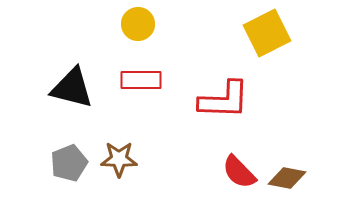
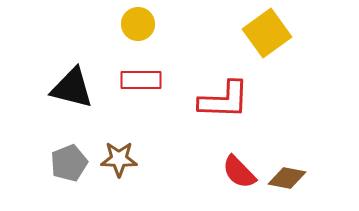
yellow square: rotated 9 degrees counterclockwise
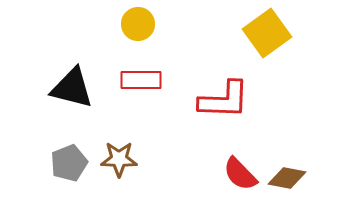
red semicircle: moved 1 px right, 2 px down
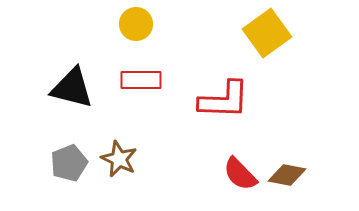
yellow circle: moved 2 px left
brown star: rotated 24 degrees clockwise
brown diamond: moved 3 px up
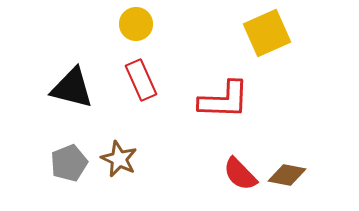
yellow square: rotated 12 degrees clockwise
red rectangle: rotated 66 degrees clockwise
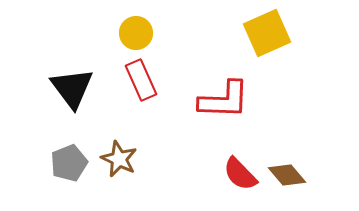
yellow circle: moved 9 px down
black triangle: rotated 39 degrees clockwise
brown diamond: rotated 39 degrees clockwise
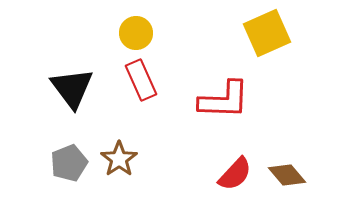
brown star: rotated 12 degrees clockwise
red semicircle: moved 5 px left; rotated 93 degrees counterclockwise
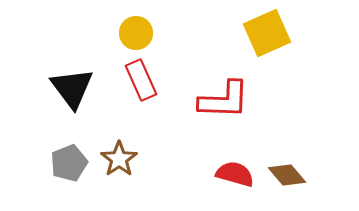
red semicircle: rotated 117 degrees counterclockwise
